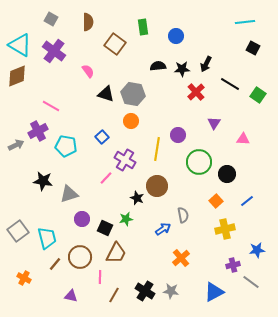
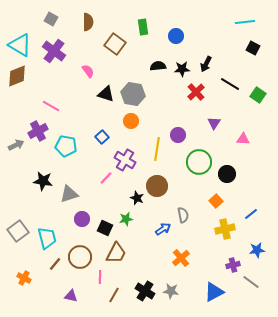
blue line at (247, 201): moved 4 px right, 13 px down
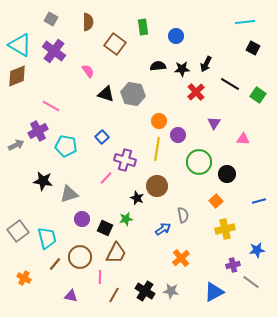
orange circle at (131, 121): moved 28 px right
purple cross at (125, 160): rotated 15 degrees counterclockwise
blue line at (251, 214): moved 8 px right, 13 px up; rotated 24 degrees clockwise
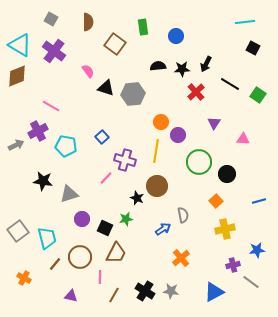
black triangle at (106, 94): moved 6 px up
gray hexagon at (133, 94): rotated 15 degrees counterclockwise
orange circle at (159, 121): moved 2 px right, 1 px down
yellow line at (157, 149): moved 1 px left, 2 px down
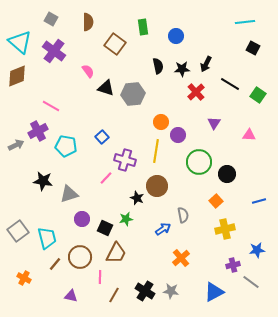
cyan triangle at (20, 45): moved 3 px up; rotated 10 degrees clockwise
black semicircle at (158, 66): rotated 84 degrees clockwise
pink triangle at (243, 139): moved 6 px right, 4 px up
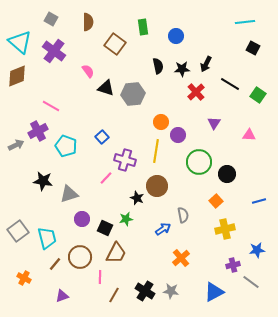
cyan pentagon at (66, 146): rotated 10 degrees clockwise
purple triangle at (71, 296): moved 9 px left; rotated 32 degrees counterclockwise
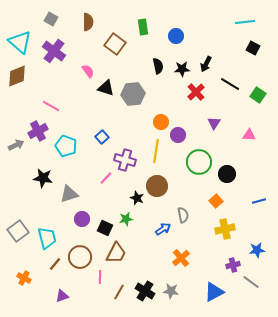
black star at (43, 181): moved 3 px up
brown line at (114, 295): moved 5 px right, 3 px up
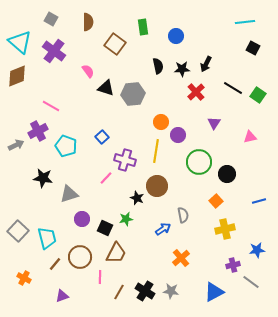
black line at (230, 84): moved 3 px right, 4 px down
pink triangle at (249, 135): moved 1 px right, 2 px down; rotated 16 degrees counterclockwise
gray square at (18, 231): rotated 10 degrees counterclockwise
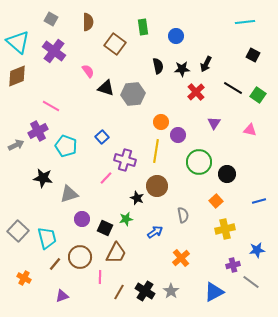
cyan triangle at (20, 42): moved 2 px left
black square at (253, 48): moved 7 px down
pink triangle at (250, 137): moved 7 px up; rotated 24 degrees clockwise
blue arrow at (163, 229): moved 8 px left, 3 px down
gray star at (171, 291): rotated 28 degrees clockwise
